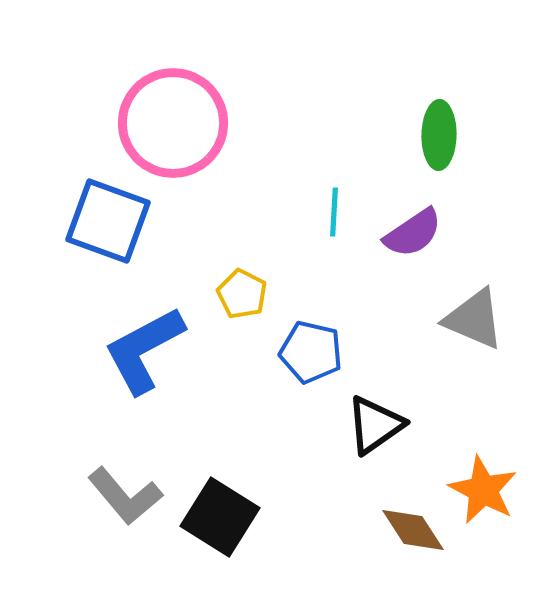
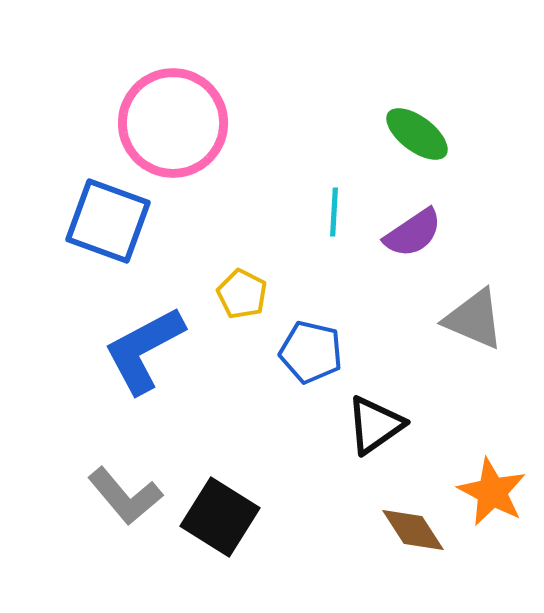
green ellipse: moved 22 px left, 1 px up; rotated 54 degrees counterclockwise
orange star: moved 9 px right, 2 px down
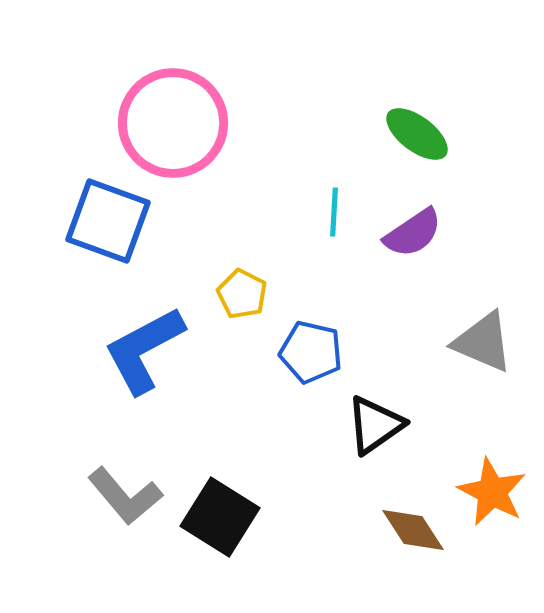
gray triangle: moved 9 px right, 23 px down
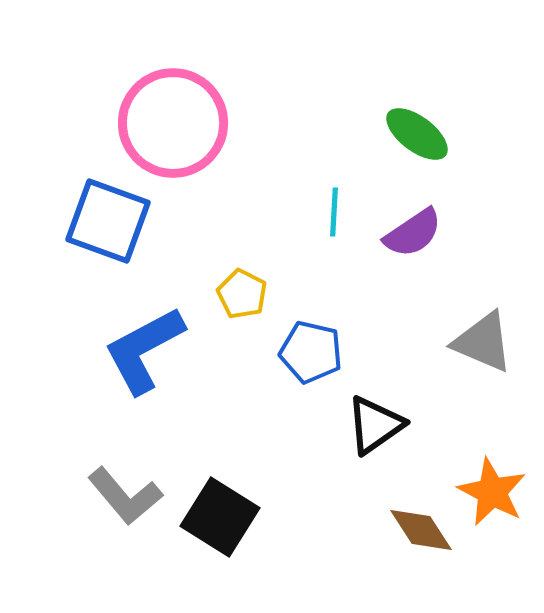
brown diamond: moved 8 px right
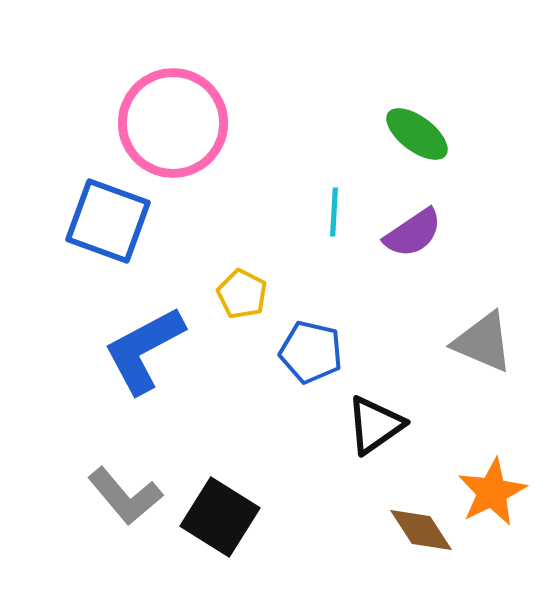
orange star: rotated 18 degrees clockwise
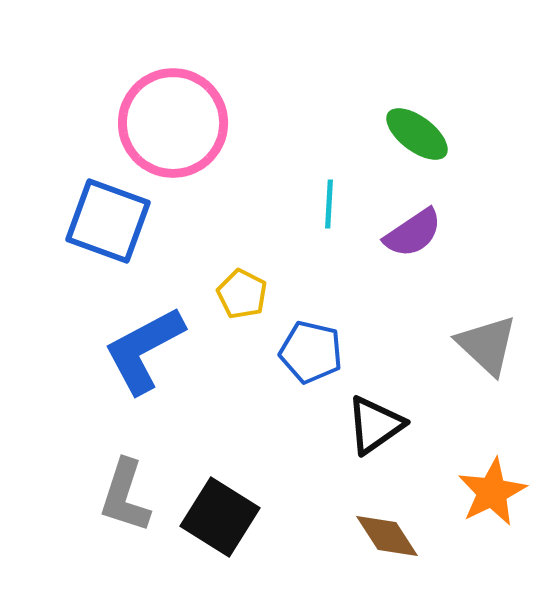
cyan line: moved 5 px left, 8 px up
gray triangle: moved 4 px right, 3 px down; rotated 20 degrees clockwise
gray L-shape: rotated 58 degrees clockwise
brown diamond: moved 34 px left, 6 px down
